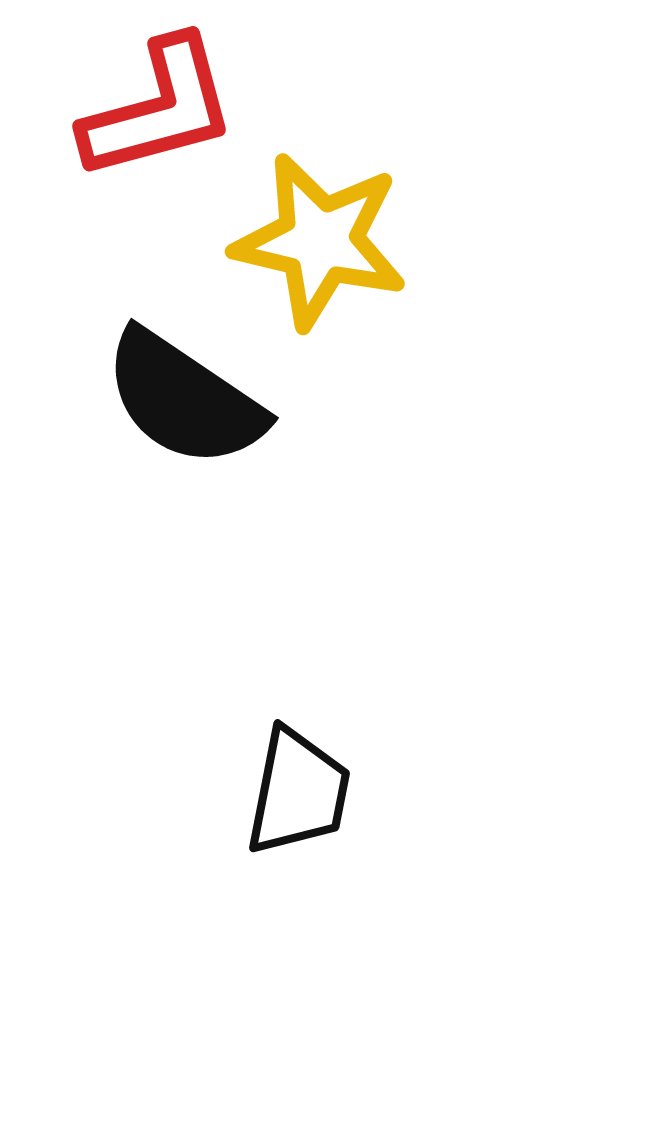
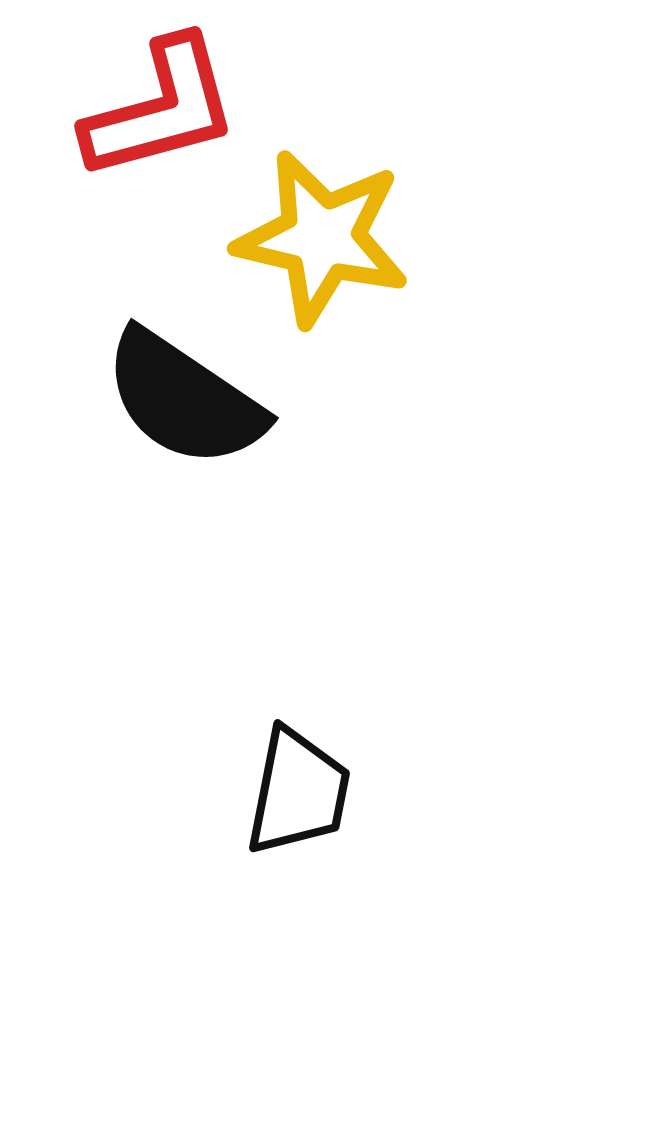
red L-shape: moved 2 px right
yellow star: moved 2 px right, 3 px up
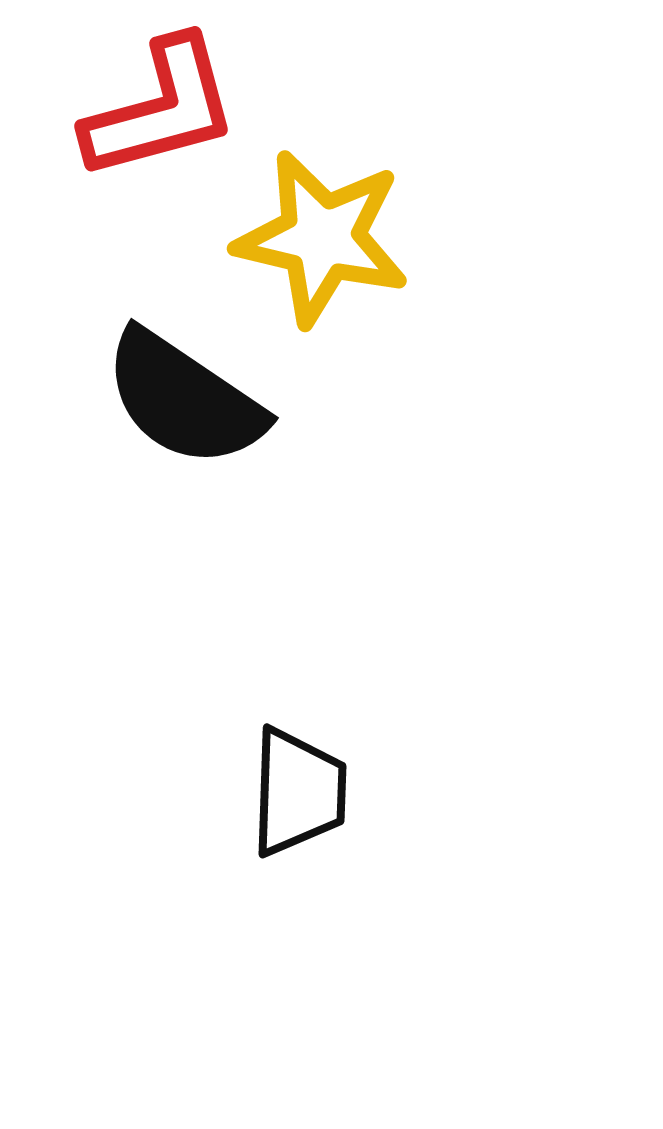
black trapezoid: rotated 9 degrees counterclockwise
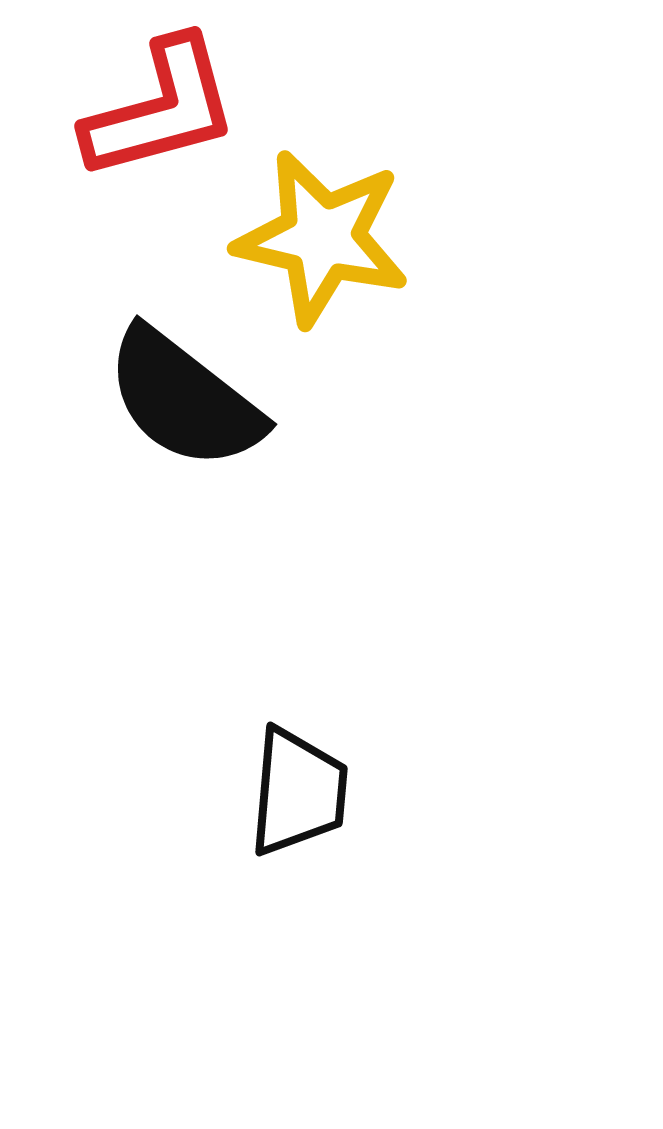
black semicircle: rotated 4 degrees clockwise
black trapezoid: rotated 3 degrees clockwise
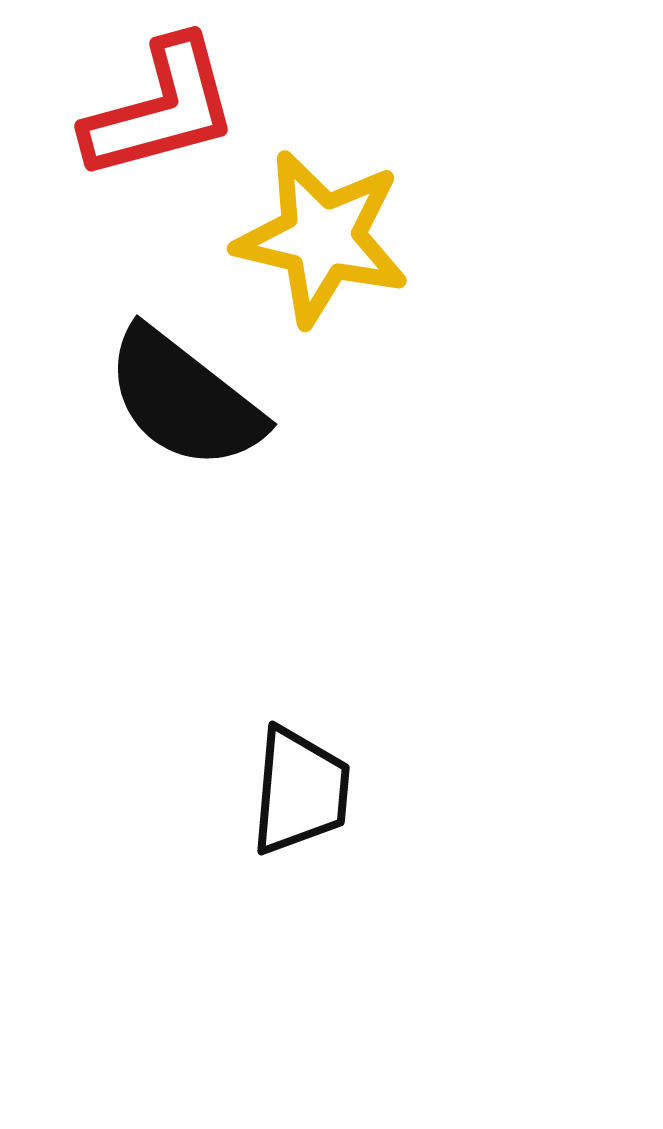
black trapezoid: moved 2 px right, 1 px up
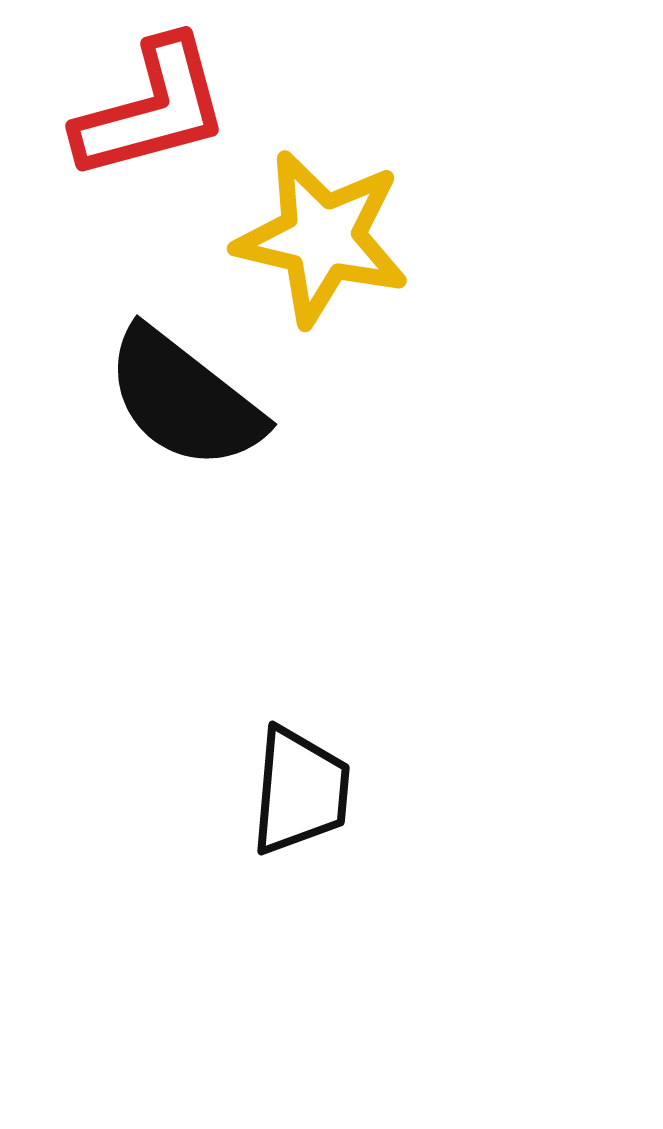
red L-shape: moved 9 px left
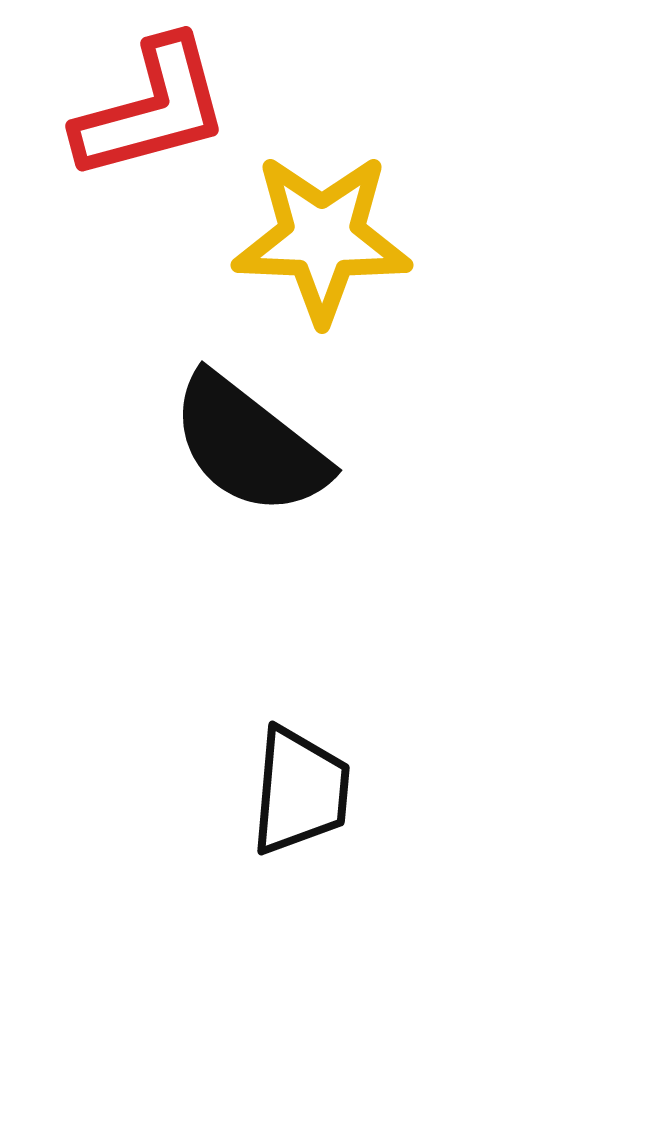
yellow star: rotated 11 degrees counterclockwise
black semicircle: moved 65 px right, 46 px down
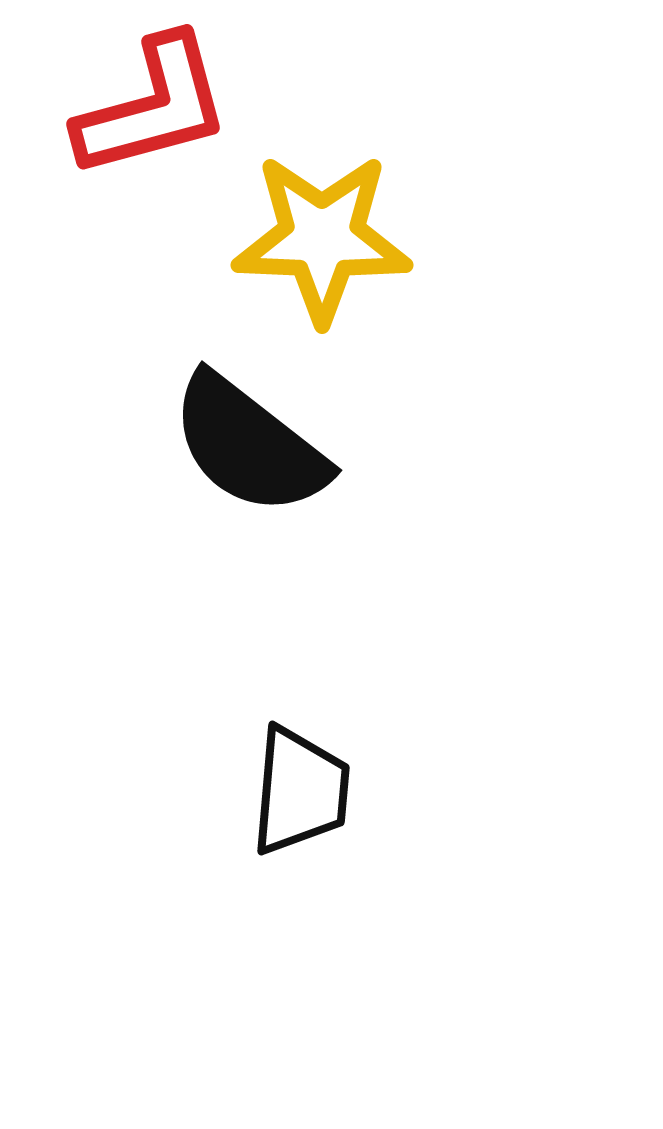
red L-shape: moved 1 px right, 2 px up
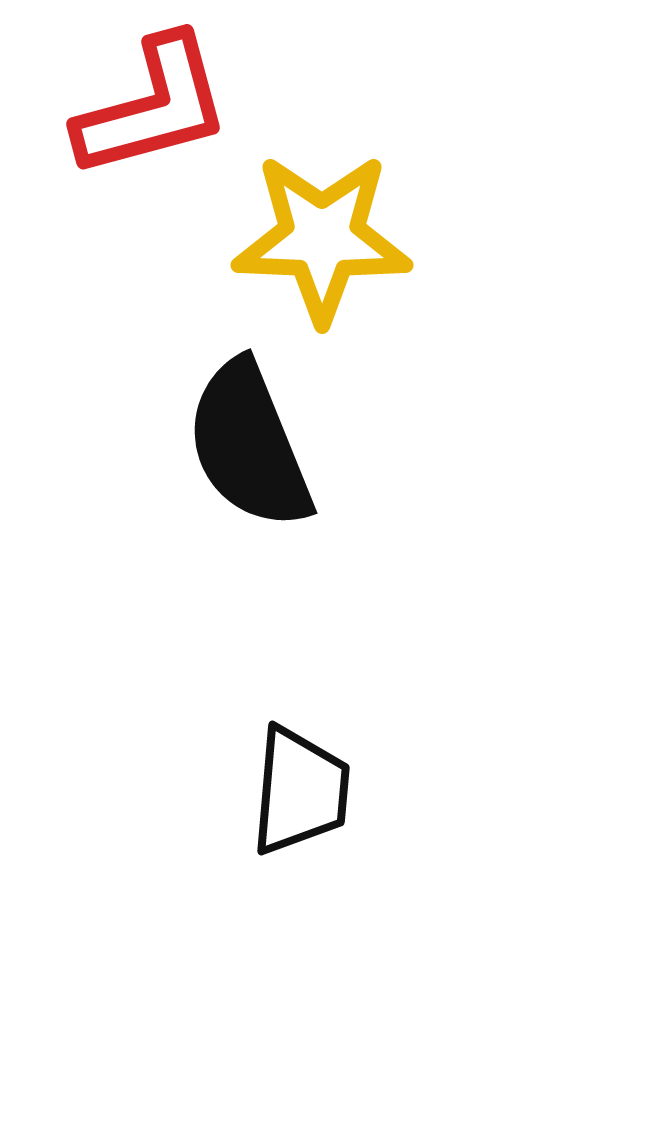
black semicircle: rotated 30 degrees clockwise
